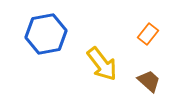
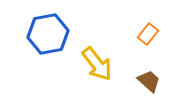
blue hexagon: moved 2 px right
yellow arrow: moved 5 px left
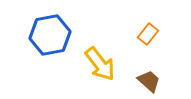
blue hexagon: moved 2 px right, 1 px down
yellow arrow: moved 3 px right
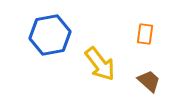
orange rectangle: moved 3 px left; rotated 30 degrees counterclockwise
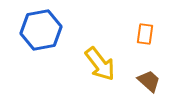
blue hexagon: moved 9 px left, 5 px up
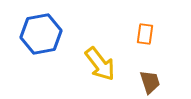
blue hexagon: moved 4 px down
brown trapezoid: moved 1 px right, 1 px down; rotated 30 degrees clockwise
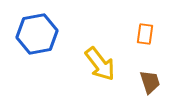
blue hexagon: moved 4 px left
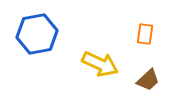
yellow arrow: rotated 27 degrees counterclockwise
brown trapezoid: moved 2 px left, 2 px up; rotated 65 degrees clockwise
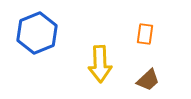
blue hexagon: moved 1 px up; rotated 12 degrees counterclockwise
yellow arrow: rotated 63 degrees clockwise
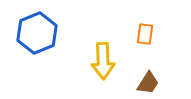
yellow arrow: moved 3 px right, 3 px up
brown trapezoid: moved 3 px down; rotated 15 degrees counterclockwise
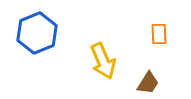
orange rectangle: moved 14 px right; rotated 10 degrees counterclockwise
yellow arrow: rotated 21 degrees counterclockwise
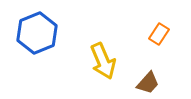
orange rectangle: rotated 35 degrees clockwise
brown trapezoid: rotated 10 degrees clockwise
